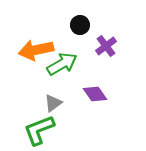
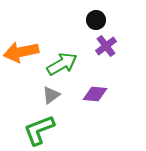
black circle: moved 16 px right, 5 px up
orange arrow: moved 15 px left, 2 px down
purple diamond: rotated 50 degrees counterclockwise
gray triangle: moved 2 px left, 8 px up
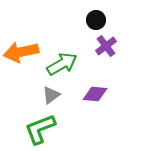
green L-shape: moved 1 px right, 1 px up
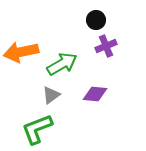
purple cross: rotated 15 degrees clockwise
green L-shape: moved 3 px left
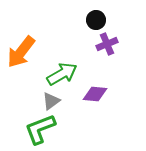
purple cross: moved 1 px right, 2 px up
orange arrow: rotated 40 degrees counterclockwise
green arrow: moved 10 px down
gray triangle: moved 6 px down
green L-shape: moved 3 px right
